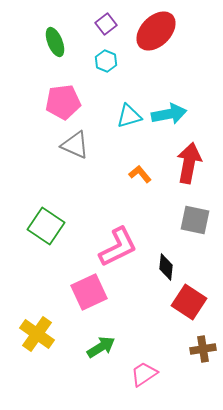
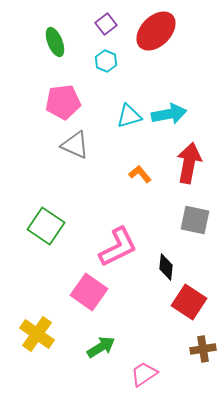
pink square: rotated 30 degrees counterclockwise
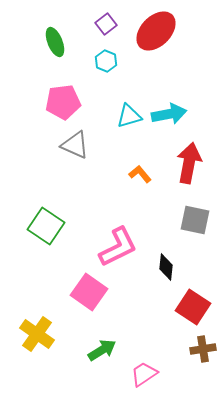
red square: moved 4 px right, 5 px down
green arrow: moved 1 px right, 3 px down
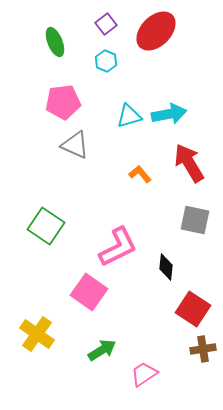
red arrow: rotated 42 degrees counterclockwise
red square: moved 2 px down
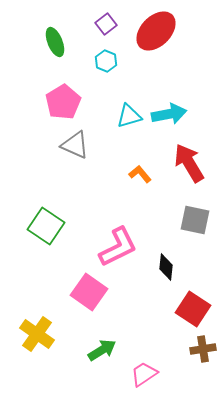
pink pentagon: rotated 24 degrees counterclockwise
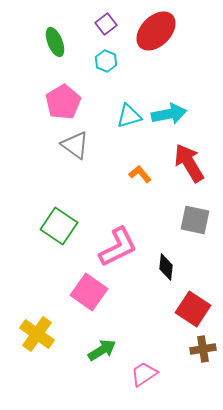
gray triangle: rotated 12 degrees clockwise
green square: moved 13 px right
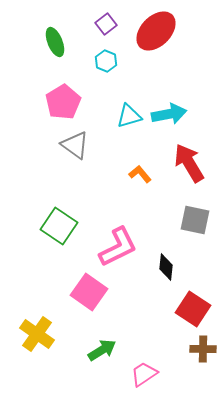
brown cross: rotated 10 degrees clockwise
